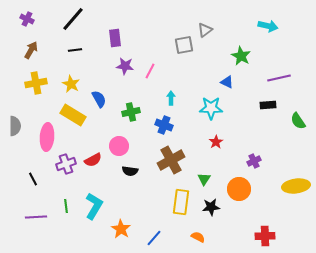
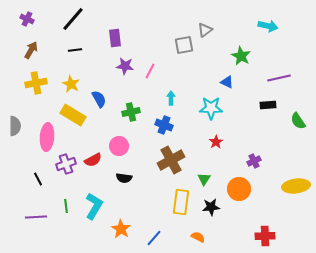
black semicircle at (130, 171): moved 6 px left, 7 px down
black line at (33, 179): moved 5 px right
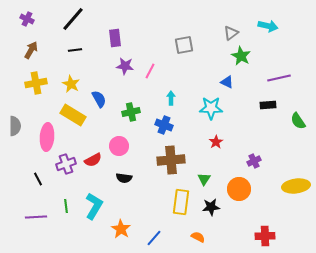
gray triangle at (205, 30): moved 26 px right, 3 px down
brown cross at (171, 160): rotated 24 degrees clockwise
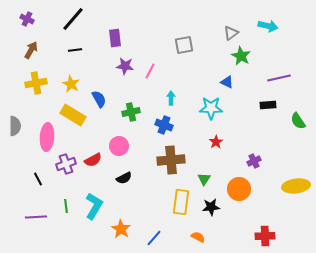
black semicircle at (124, 178): rotated 35 degrees counterclockwise
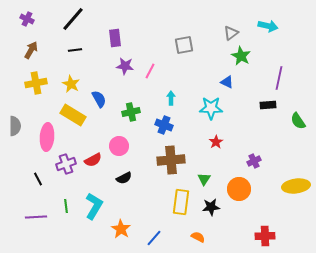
purple line at (279, 78): rotated 65 degrees counterclockwise
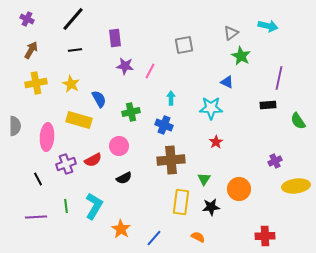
yellow rectangle at (73, 115): moved 6 px right, 5 px down; rotated 15 degrees counterclockwise
purple cross at (254, 161): moved 21 px right
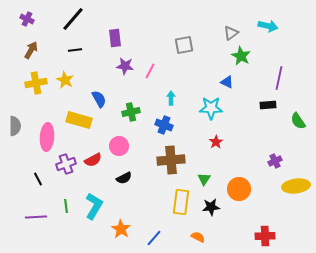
yellow star at (71, 84): moved 6 px left, 4 px up
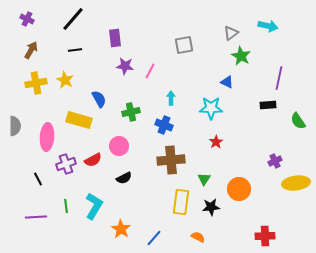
yellow ellipse at (296, 186): moved 3 px up
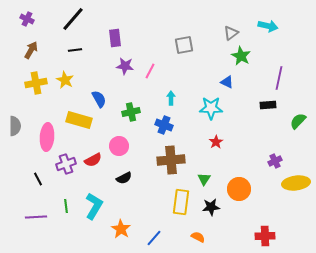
green semicircle at (298, 121): rotated 78 degrees clockwise
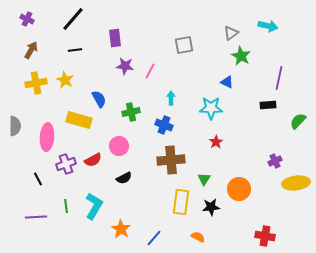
red cross at (265, 236): rotated 12 degrees clockwise
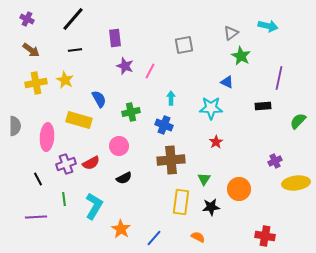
brown arrow at (31, 50): rotated 96 degrees clockwise
purple star at (125, 66): rotated 12 degrees clockwise
black rectangle at (268, 105): moved 5 px left, 1 px down
red semicircle at (93, 160): moved 2 px left, 3 px down
green line at (66, 206): moved 2 px left, 7 px up
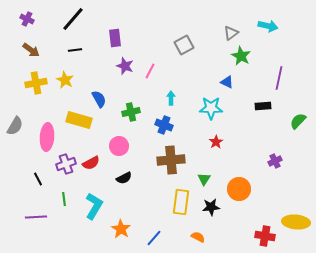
gray square at (184, 45): rotated 18 degrees counterclockwise
gray semicircle at (15, 126): rotated 30 degrees clockwise
yellow ellipse at (296, 183): moved 39 px down; rotated 12 degrees clockwise
